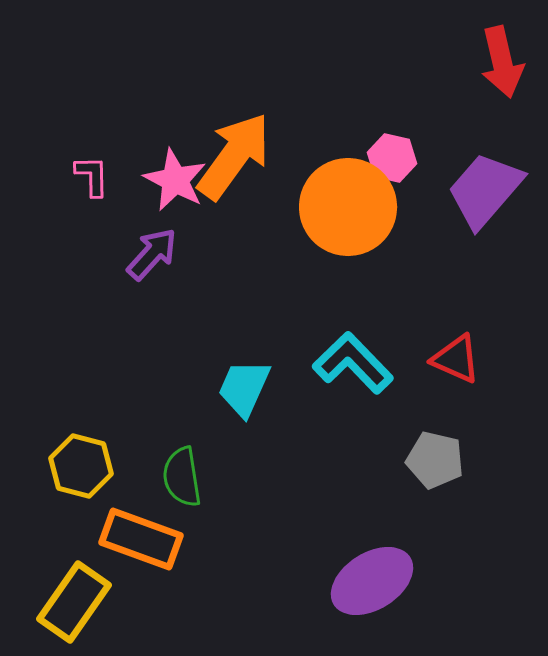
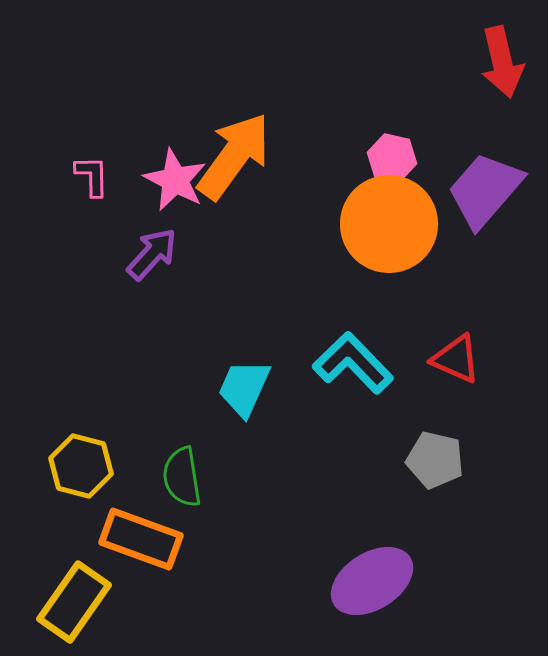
orange circle: moved 41 px right, 17 px down
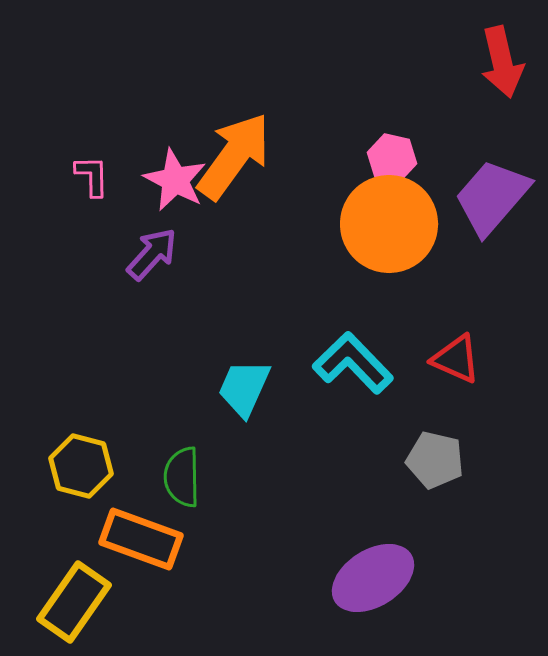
purple trapezoid: moved 7 px right, 7 px down
green semicircle: rotated 8 degrees clockwise
purple ellipse: moved 1 px right, 3 px up
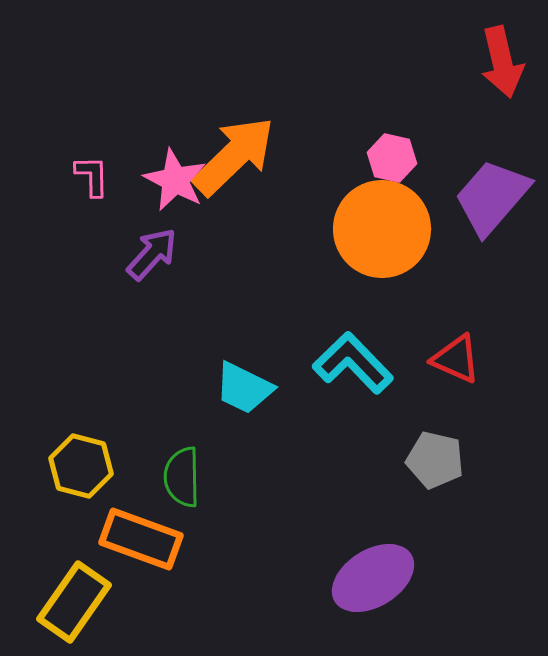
orange arrow: rotated 10 degrees clockwise
orange circle: moved 7 px left, 5 px down
cyan trapezoid: rotated 88 degrees counterclockwise
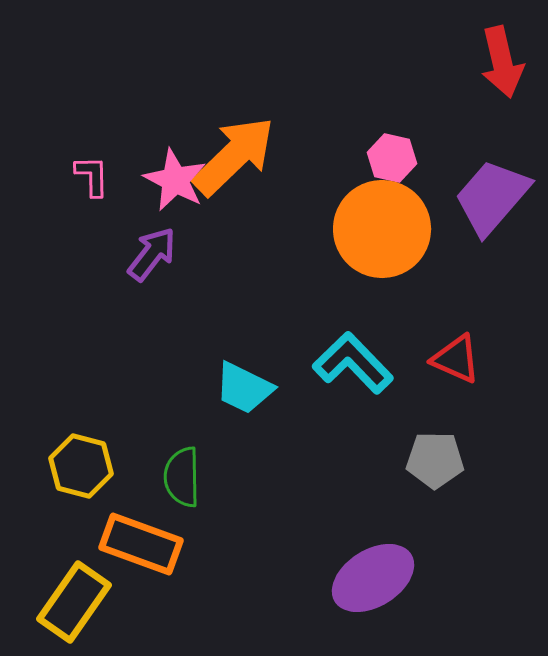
purple arrow: rotated 4 degrees counterclockwise
gray pentagon: rotated 12 degrees counterclockwise
orange rectangle: moved 5 px down
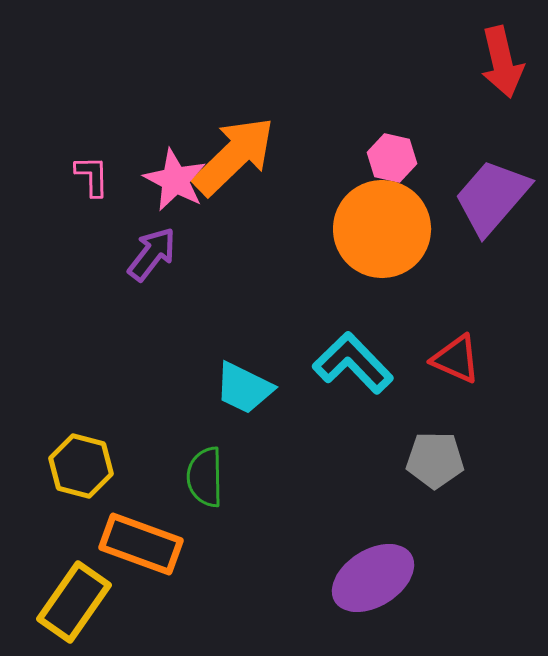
green semicircle: moved 23 px right
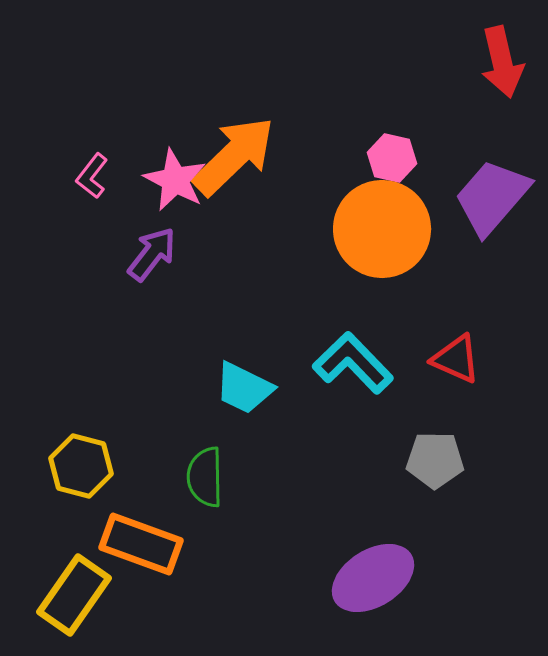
pink L-shape: rotated 141 degrees counterclockwise
yellow rectangle: moved 7 px up
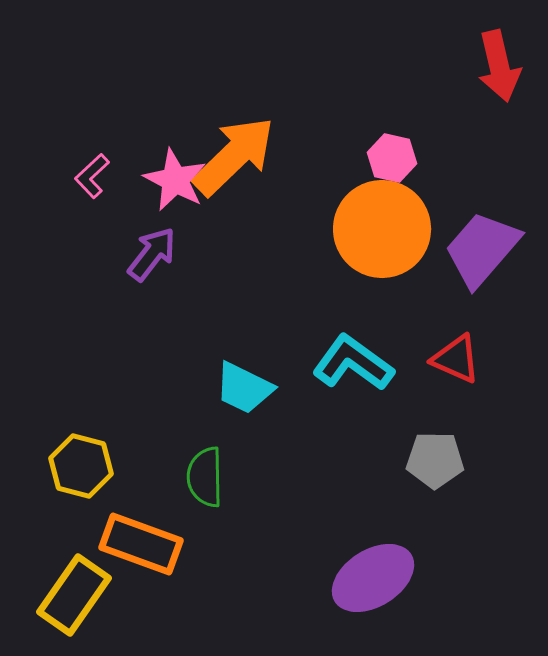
red arrow: moved 3 px left, 4 px down
pink L-shape: rotated 9 degrees clockwise
purple trapezoid: moved 10 px left, 52 px down
cyan L-shape: rotated 10 degrees counterclockwise
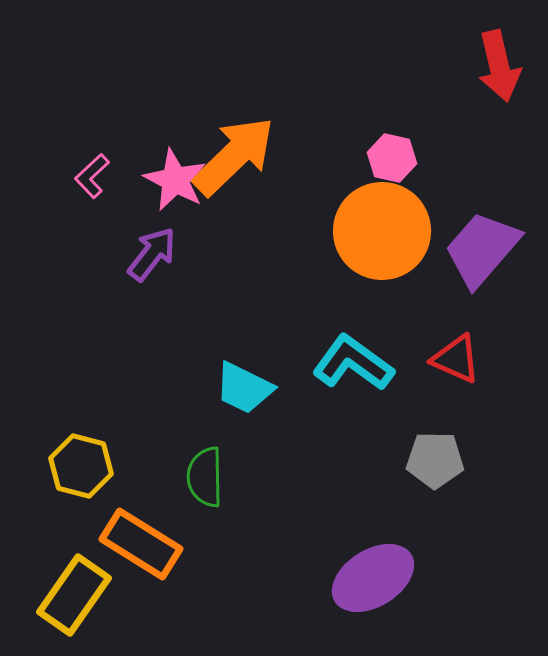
orange circle: moved 2 px down
orange rectangle: rotated 12 degrees clockwise
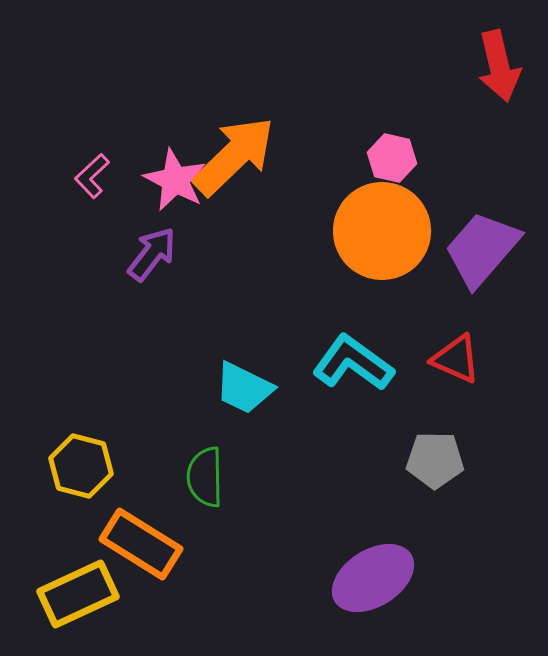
yellow rectangle: moved 4 px right, 1 px up; rotated 30 degrees clockwise
